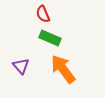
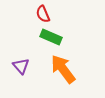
green rectangle: moved 1 px right, 1 px up
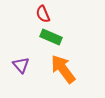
purple triangle: moved 1 px up
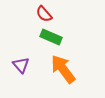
red semicircle: moved 1 px right; rotated 18 degrees counterclockwise
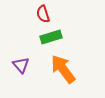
red semicircle: moved 1 px left; rotated 24 degrees clockwise
green rectangle: rotated 40 degrees counterclockwise
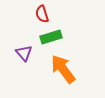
red semicircle: moved 1 px left
purple triangle: moved 3 px right, 12 px up
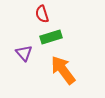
orange arrow: moved 1 px down
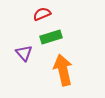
red semicircle: rotated 84 degrees clockwise
orange arrow: rotated 24 degrees clockwise
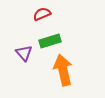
green rectangle: moved 1 px left, 4 px down
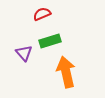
orange arrow: moved 3 px right, 2 px down
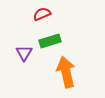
purple triangle: rotated 12 degrees clockwise
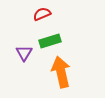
orange arrow: moved 5 px left
